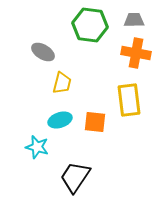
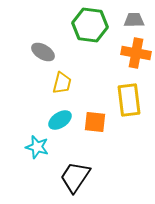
cyan ellipse: rotated 15 degrees counterclockwise
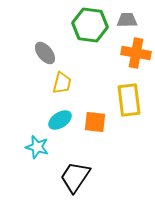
gray trapezoid: moved 7 px left
gray ellipse: moved 2 px right, 1 px down; rotated 20 degrees clockwise
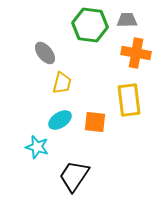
black trapezoid: moved 1 px left, 1 px up
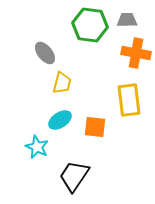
orange square: moved 5 px down
cyan star: rotated 10 degrees clockwise
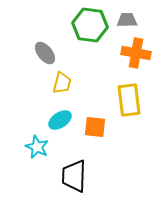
black trapezoid: rotated 32 degrees counterclockwise
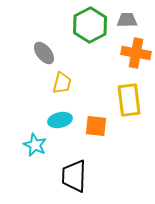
green hexagon: rotated 24 degrees clockwise
gray ellipse: moved 1 px left
cyan ellipse: rotated 20 degrees clockwise
orange square: moved 1 px right, 1 px up
cyan star: moved 2 px left, 2 px up
